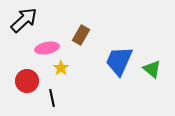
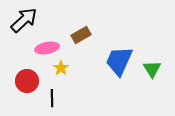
brown rectangle: rotated 30 degrees clockwise
green triangle: rotated 18 degrees clockwise
black line: rotated 12 degrees clockwise
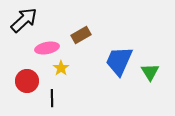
green triangle: moved 2 px left, 3 px down
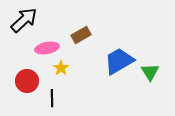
blue trapezoid: rotated 36 degrees clockwise
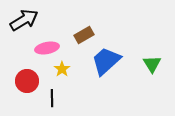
black arrow: rotated 12 degrees clockwise
brown rectangle: moved 3 px right
blue trapezoid: moved 13 px left; rotated 12 degrees counterclockwise
yellow star: moved 1 px right, 1 px down
green triangle: moved 2 px right, 8 px up
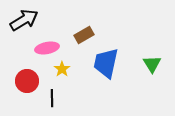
blue trapezoid: moved 2 px down; rotated 36 degrees counterclockwise
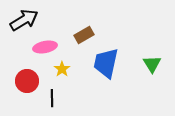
pink ellipse: moved 2 px left, 1 px up
